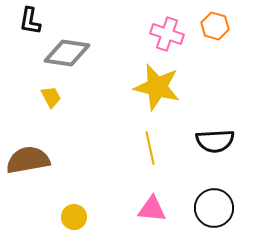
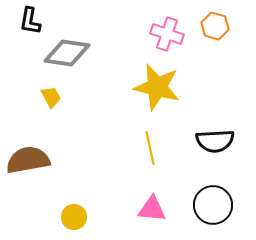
black circle: moved 1 px left, 3 px up
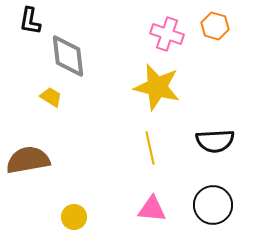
gray diamond: moved 1 px right, 3 px down; rotated 75 degrees clockwise
yellow trapezoid: rotated 30 degrees counterclockwise
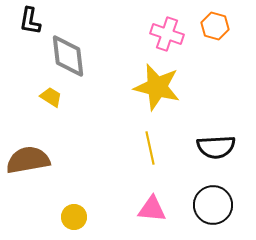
black semicircle: moved 1 px right, 6 px down
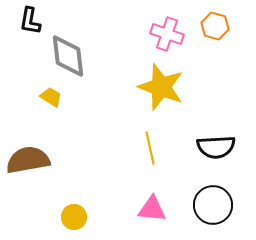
yellow star: moved 4 px right; rotated 6 degrees clockwise
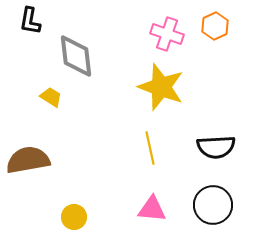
orange hexagon: rotated 20 degrees clockwise
gray diamond: moved 8 px right
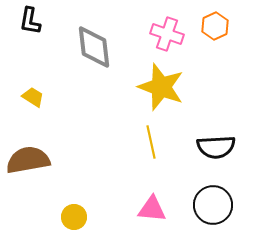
gray diamond: moved 18 px right, 9 px up
yellow trapezoid: moved 18 px left
yellow line: moved 1 px right, 6 px up
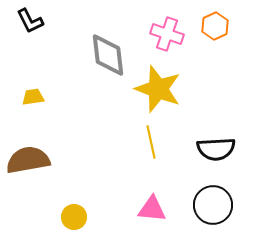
black L-shape: rotated 36 degrees counterclockwise
gray diamond: moved 14 px right, 8 px down
yellow star: moved 3 px left, 2 px down
yellow trapezoid: rotated 40 degrees counterclockwise
black semicircle: moved 2 px down
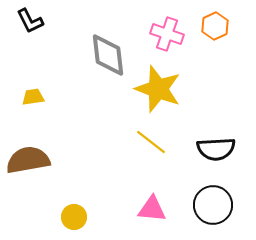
yellow line: rotated 40 degrees counterclockwise
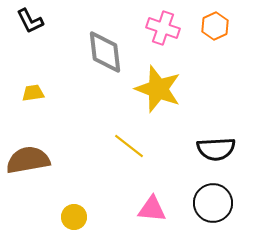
pink cross: moved 4 px left, 6 px up
gray diamond: moved 3 px left, 3 px up
yellow trapezoid: moved 4 px up
yellow line: moved 22 px left, 4 px down
black circle: moved 2 px up
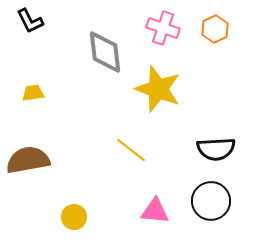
orange hexagon: moved 3 px down
yellow line: moved 2 px right, 4 px down
black circle: moved 2 px left, 2 px up
pink triangle: moved 3 px right, 2 px down
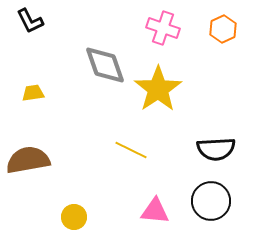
orange hexagon: moved 8 px right
gray diamond: moved 13 px down; rotated 12 degrees counterclockwise
yellow star: rotated 18 degrees clockwise
yellow line: rotated 12 degrees counterclockwise
